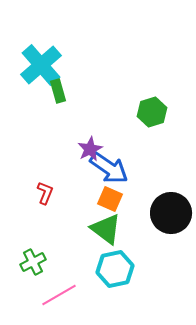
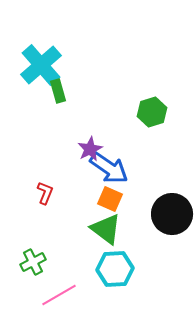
black circle: moved 1 px right, 1 px down
cyan hexagon: rotated 9 degrees clockwise
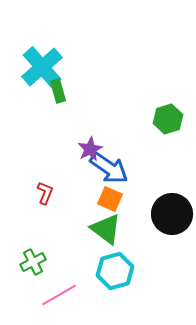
cyan cross: moved 1 px right, 2 px down
green hexagon: moved 16 px right, 7 px down
cyan hexagon: moved 2 px down; rotated 12 degrees counterclockwise
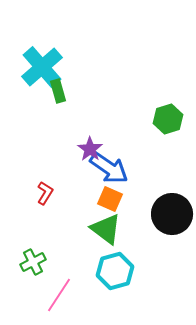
purple star: rotated 10 degrees counterclockwise
red L-shape: rotated 10 degrees clockwise
pink line: rotated 27 degrees counterclockwise
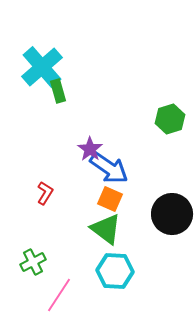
green hexagon: moved 2 px right
cyan hexagon: rotated 18 degrees clockwise
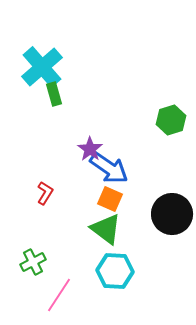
green rectangle: moved 4 px left, 3 px down
green hexagon: moved 1 px right, 1 px down
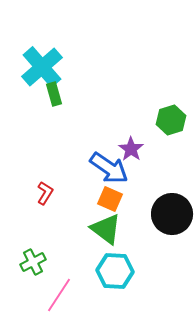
purple star: moved 41 px right
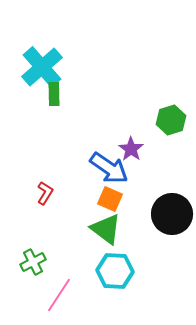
green rectangle: rotated 15 degrees clockwise
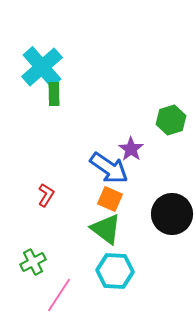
red L-shape: moved 1 px right, 2 px down
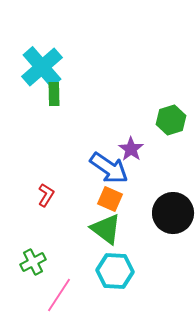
black circle: moved 1 px right, 1 px up
